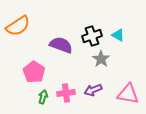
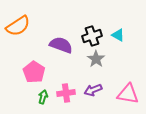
gray star: moved 5 px left
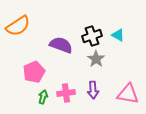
pink pentagon: rotated 15 degrees clockwise
purple arrow: rotated 72 degrees counterclockwise
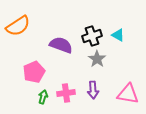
gray star: moved 1 px right
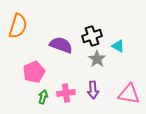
orange semicircle: rotated 40 degrees counterclockwise
cyan triangle: moved 11 px down
pink triangle: moved 1 px right
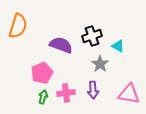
gray star: moved 3 px right, 5 px down
pink pentagon: moved 8 px right, 1 px down
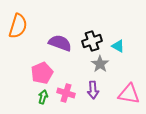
black cross: moved 5 px down
purple semicircle: moved 1 px left, 2 px up
pink cross: rotated 24 degrees clockwise
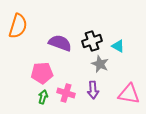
gray star: rotated 12 degrees counterclockwise
pink pentagon: rotated 20 degrees clockwise
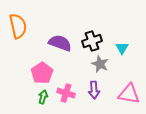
orange semicircle: rotated 30 degrees counterclockwise
cyan triangle: moved 4 px right, 2 px down; rotated 32 degrees clockwise
pink pentagon: rotated 30 degrees counterclockwise
purple arrow: moved 1 px right
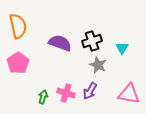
gray star: moved 2 px left, 1 px down
pink pentagon: moved 24 px left, 10 px up
purple arrow: moved 4 px left, 1 px down; rotated 36 degrees clockwise
